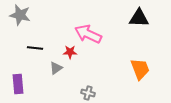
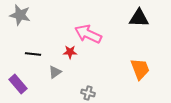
black line: moved 2 px left, 6 px down
gray triangle: moved 1 px left, 4 px down
purple rectangle: rotated 36 degrees counterclockwise
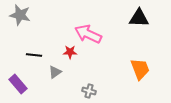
black line: moved 1 px right, 1 px down
gray cross: moved 1 px right, 2 px up
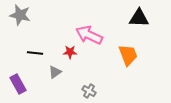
pink arrow: moved 1 px right, 1 px down
black line: moved 1 px right, 2 px up
orange trapezoid: moved 12 px left, 14 px up
purple rectangle: rotated 12 degrees clockwise
gray cross: rotated 16 degrees clockwise
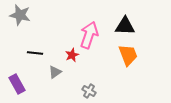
black triangle: moved 14 px left, 8 px down
pink arrow: rotated 84 degrees clockwise
red star: moved 2 px right, 3 px down; rotated 24 degrees counterclockwise
purple rectangle: moved 1 px left
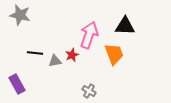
orange trapezoid: moved 14 px left, 1 px up
gray triangle: moved 11 px up; rotated 24 degrees clockwise
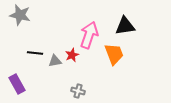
black triangle: rotated 10 degrees counterclockwise
gray cross: moved 11 px left; rotated 16 degrees counterclockwise
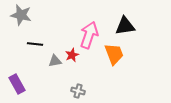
gray star: moved 1 px right
black line: moved 9 px up
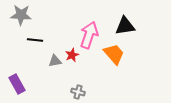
gray star: rotated 10 degrees counterclockwise
black line: moved 4 px up
orange trapezoid: rotated 20 degrees counterclockwise
gray cross: moved 1 px down
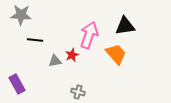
orange trapezoid: moved 2 px right
